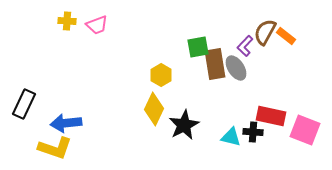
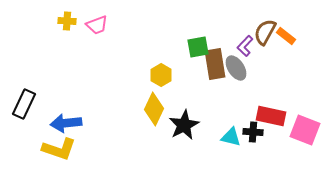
yellow L-shape: moved 4 px right, 1 px down
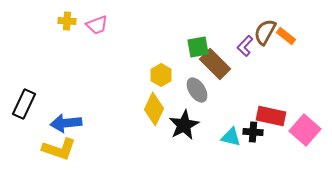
brown rectangle: rotated 36 degrees counterclockwise
gray ellipse: moved 39 px left, 22 px down
pink square: rotated 20 degrees clockwise
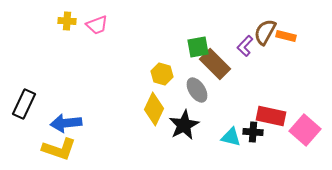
orange rectangle: rotated 24 degrees counterclockwise
yellow hexagon: moved 1 px right, 1 px up; rotated 15 degrees counterclockwise
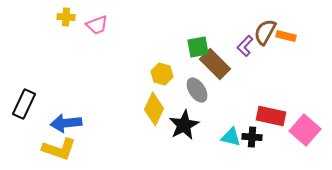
yellow cross: moved 1 px left, 4 px up
black cross: moved 1 px left, 5 px down
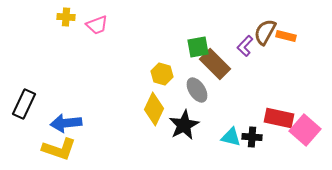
red rectangle: moved 8 px right, 2 px down
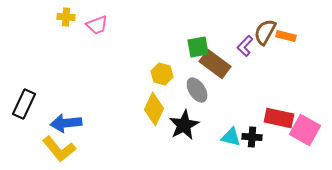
brown rectangle: rotated 8 degrees counterclockwise
pink square: rotated 12 degrees counterclockwise
yellow L-shape: rotated 32 degrees clockwise
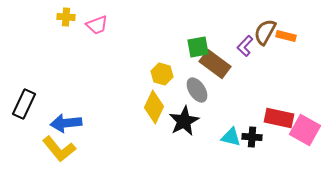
yellow diamond: moved 2 px up
black star: moved 4 px up
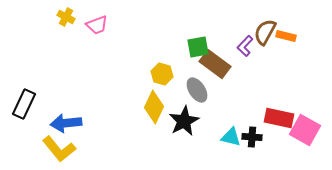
yellow cross: rotated 24 degrees clockwise
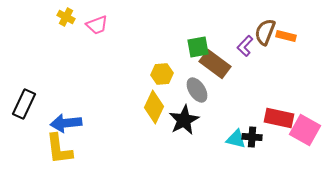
brown semicircle: rotated 8 degrees counterclockwise
yellow hexagon: rotated 20 degrees counterclockwise
black star: moved 1 px up
cyan triangle: moved 5 px right, 2 px down
yellow L-shape: rotated 32 degrees clockwise
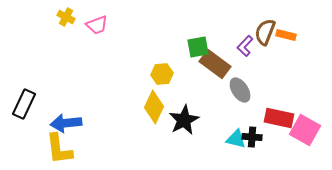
orange rectangle: moved 1 px up
gray ellipse: moved 43 px right
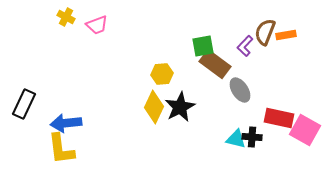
orange rectangle: rotated 24 degrees counterclockwise
green square: moved 5 px right, 1 px up
black star: moved 4 px left, 13 px up
yellow L-shape: moved 2 px right
